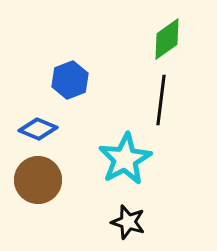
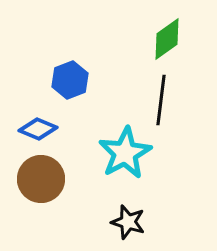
cyan star: moved 6 px up
brown circle: moved 3 px right, 1 px up
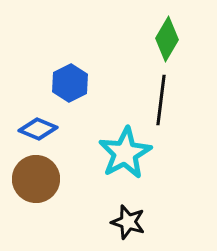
green diamond: rotated 24 degrees counterclockwise
blue hexagon: moved 3 px down; rotated 6 degrees counterclockwise
brown circle: moved 5 px left
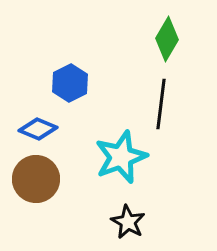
black line: moved 4 px down
cyan star: moved 4 px left, 4 px down; rotated 8 degrees clockwise
black star: rotated 12 degrees clockwise
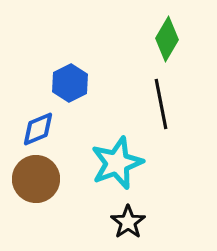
black line: rotated 18 degrees counterclockwise
blue diamond: rotated 45 degrees counterclockwise
cyan star: moved 4 px left, 6 px down
black star: rotated 8 degrees clockwise
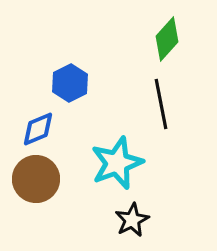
green diamond: rotated 12 degrees clockwise
black star: moved 4 px right, 2 px up; rotated 8 degrees clockwise
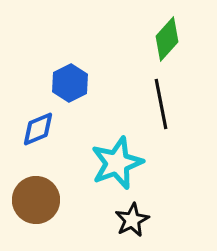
brown circle: moved 21 px down
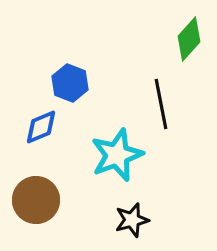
green diamond: moved 22 px right
blue hexagon: rotated 12 degrees counterclockwise
blue diamond: moved 3 px right, 2 px up
cyan star: moved 8 px up
black star: rotated 12 degrees clockwise
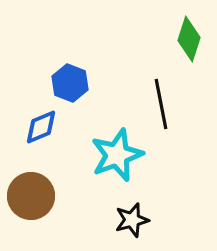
green diamond: rotated 24 degrees counterclockwise
brown circle: moved 5 px left, 4 px up
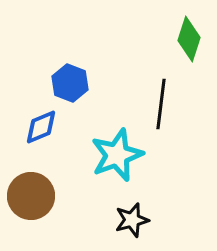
black line: rotated 18 degrees clockwise
